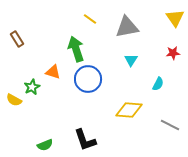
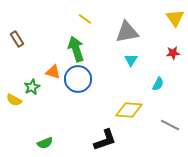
yellow line: moved 5 px left
gray triangle: moved 5 px down
blue circle: moved 10 px left
black L-shape: moved 20 px right; rotated 90 degrees counterclockwise
green semicircle: moved 2 px up
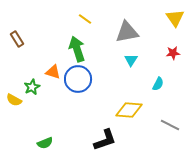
green arrow: moved 1 px right
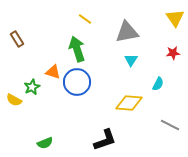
blue circle: moved 1 px left, 3 px down
yellow diamond: moved 7 px up
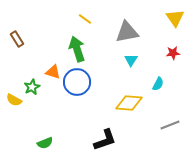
gray line: rotated 48 degrees counterclockwise
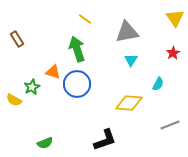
red star: rotated 24 degrees counterclockwise
blue circle: moved 2 px down
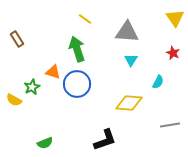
gray triangle: rotated 15 degrees clockwise
red star: rotated 16 degrees counterclockwise
cyan semicircle: moved 2 px up
gray line: rotated 12 degrees clockwise
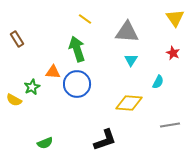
orange triangle: rotated 14 degrees counterclockwise
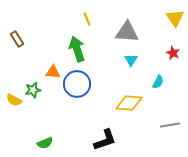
yellow line: moved 2 px right; rotated 32 degrees clockwise
green star: moved 1 px right, 3 px down; rotated 14 degrees clockwise
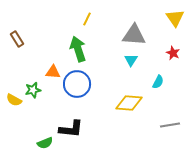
yellow line: rotated 48 degrees clockwise
gray triangle: moved 7 px right, 3 px down
green arrow: moved 1 px right
black L-shape: moved 34 px left, 11 px up; rotated 25 degrees clockwise
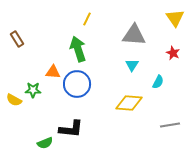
cyan triangle: moved 1 px right, 5 px down
green star: rotated 14 degrees clockwise
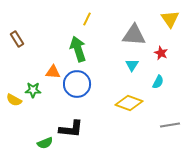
yellow triangle: moved 5 px left, 1 px down
red star: moved 12 px left
yellow diamond: rotated 16 degrees clockwise
